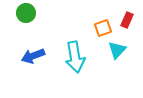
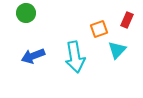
orange square: moved 4 px left, 1 px down
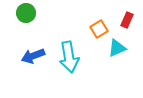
orange square: rotated 12 degrees counterclockwise
cyan triangle: moved 2 px up; rotated 24 degrees clockwise
cyan arrow: moved 6 px left
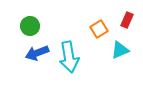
green circle: moved 4 px right, 13 px down
cyan triangle: moved 3 px right, 2 px down
blue arrow: moved 4 px right, 3 px up
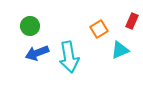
red rectangle: moved 5 px right, 1 px down
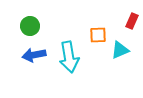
orange square: moved 1 px left, 6 px down; rotated 30 degrees clockwise
blue arrow: moved 3 px left, 2 px down; rotated 10 degrees clockwise
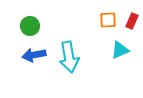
orange square: moved 10 px right, 15 px up
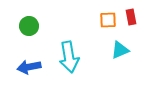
red rectangle: moved 1 px left, 4 px up; rotated 35 degrees counterclockwise
green circle: moved 1 px left
blue arrow: moved 5 px left, 12 px down
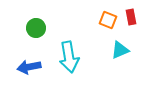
orange square: rotated 24 degrees clockwise
green circle: moved 7 px right, 2 px down
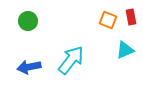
green circle: moved 8 px left, 7 px up
cyan triangle: moved 5 px right
cyan arrow: moved 2 px right, 3 px down; rotated 132 degrees counterclockwise
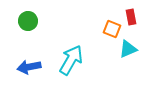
orange square: moved 4 px right, 9 px down
cyan triangle: moved 3 px right, 1 px up
cyan arrow: rotated 8 degrees counterclockwise
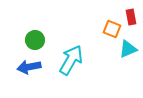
green circle: moved 7 px right, 19 px down
